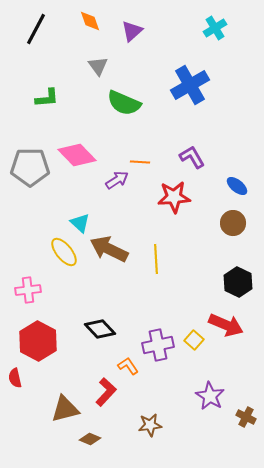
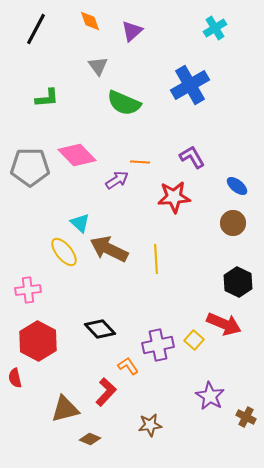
red arrow: moved 2 px left, 1 px up
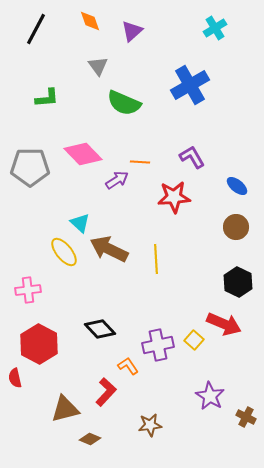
pink diamond: moved 6 px right, 1 px up
brown circle: moved 3 px right, 4 px down
red hexagon: moved 1 px right, 3 px down
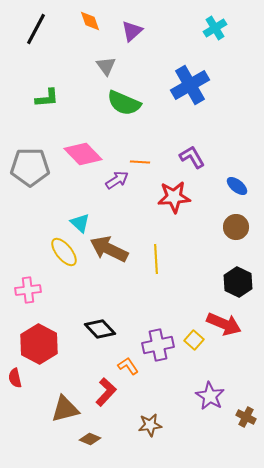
gray triangle: moved 8 px right
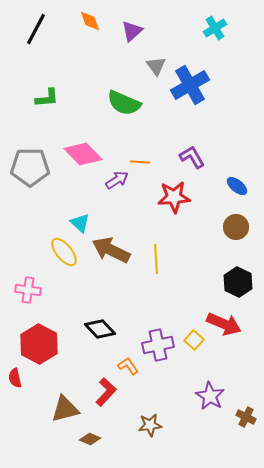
gray triangle: moved 50 px right
brown arrow: moved 2 px right, 1 px down
pink cross: rotated 15 degrees clockwise
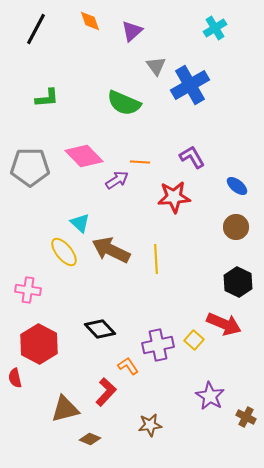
pink diamond: moved 1 px right, 2 px down
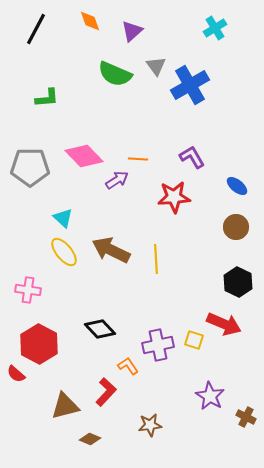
green semicircle: moved 9 px left, 29 px up
orange line: moved 2 px left, 3 px up
cyan triangle: moved 17 px left, 5 px up
yellow square: rotated 24 degrees counterclockwise
red semicircle: moved 1 px right, 4 px up; rotated 36 degrees counterclockwise
brown triangle: moved 3 px up
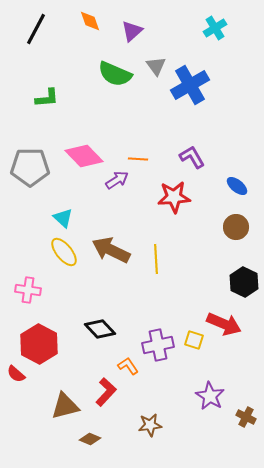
black hexagon: moved 6 px right
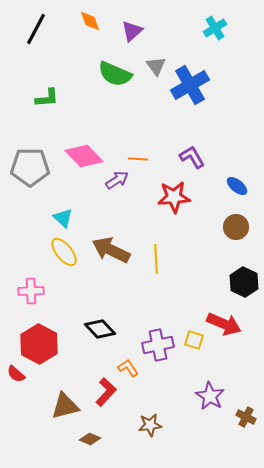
pink cross: moved 3 px right, 1 px down; rotated 10 degrees counterclockwise
orange L-shape: moved 2 px down
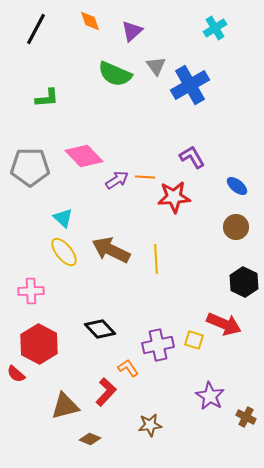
orange line: moved 7 px right, 18 px down
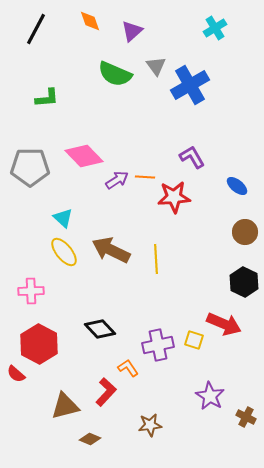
brown circle: moved 9 px right, 5 px down
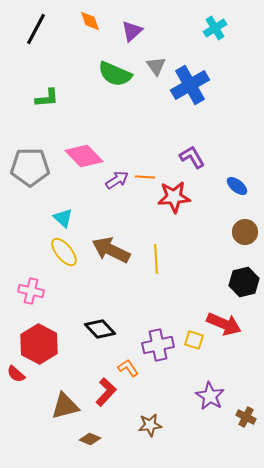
black hexagon: rotated 20 degrees clockwise
pink cross: rotated 15 degrees clockwise
